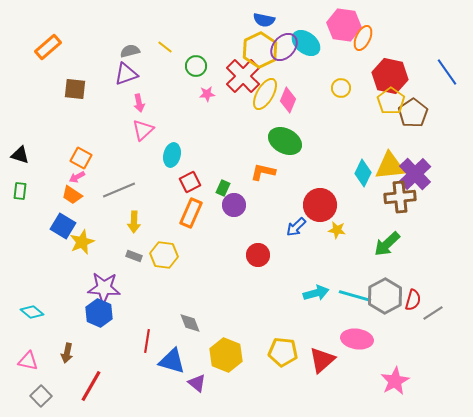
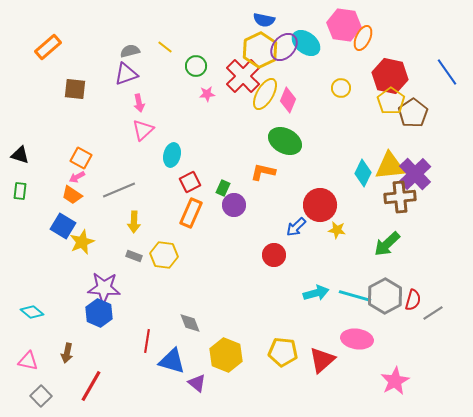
red circle at (258, 255): moved 16 px right
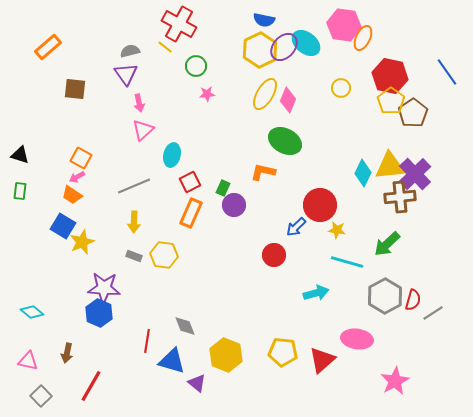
purple triangle at (126, 74): rotated 45 degrees counterclockwise
red cross at (243, 76): moved 64 px left, 52 px up; rotated 16 degrees counterclockwise
gray line at (119, 190): moved 15 px right, 4 px up
cyan line at (355, 296): moved 8 px left, 34 px up
gray diamond at (190, 323): moved 5 px left, 3 px down
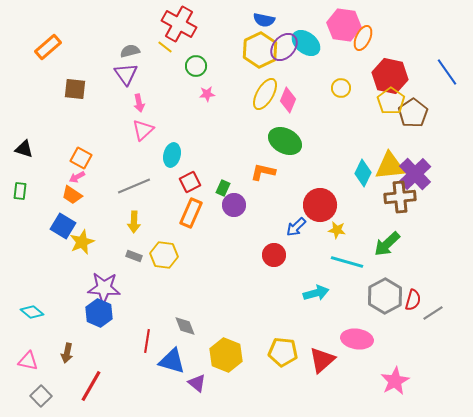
black triangle at (20, 155): moved 4 px right, 6 px up
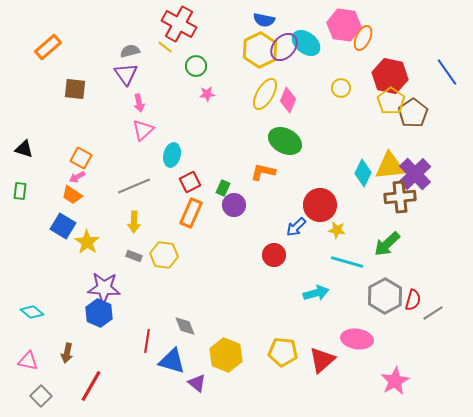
yellow star at (82, 242): moved 5 px right; rotated 15 degrees counterclockwise
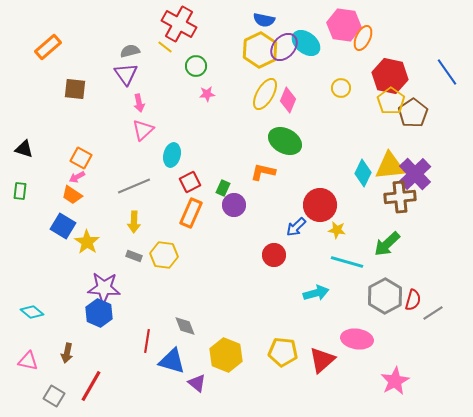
gray square at (41, 396): moved 13 px right; rotated 15 degrees counterclockwise
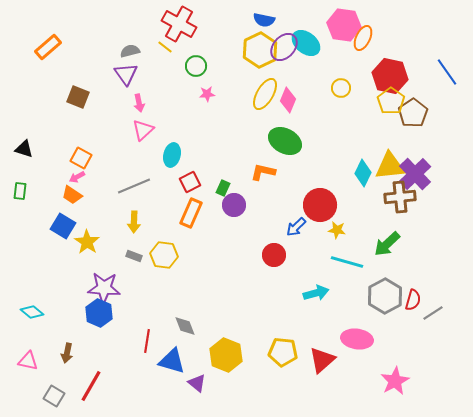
brown square at (75, 89): moved 3 px right, 8 px down; rotated 15 degrees clockwise
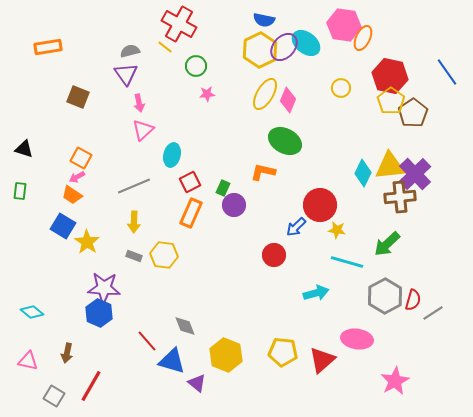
orange rectangle at (48, 47): rotated 32 degrees clockwise
red line at (147, 341): rotated 50 degrees counterclockwise
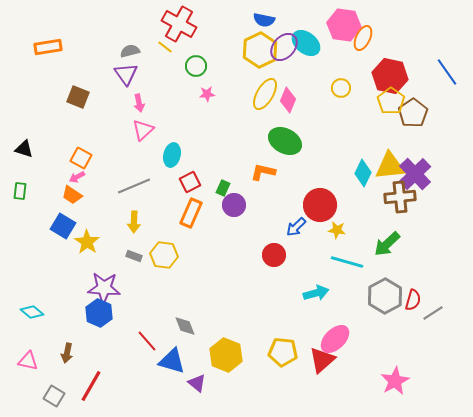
pink ellipse at (357, 339): moved 22 px left; rotated 52 degrees counterclockwise
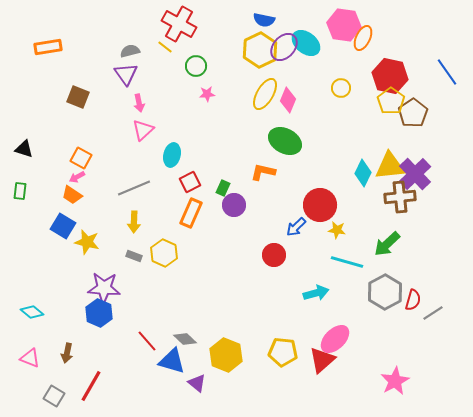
gray line at (134, 186): moved 2 px down
yellow star at (87, 242): rotated 20 degrees counterclockwise
yellow hexagon at (164, 255): moved 2 px up; rotated 16 degrees clockwise
gray hexagon at (385, 296): moved 4 px up
gray diamond at (185, 326): moved 13 px down; rotated 25 degrees counterclockwise
pink triangle at (28, 361): moved 2 px right, 3 px up; rotated 10 degrees clockwise
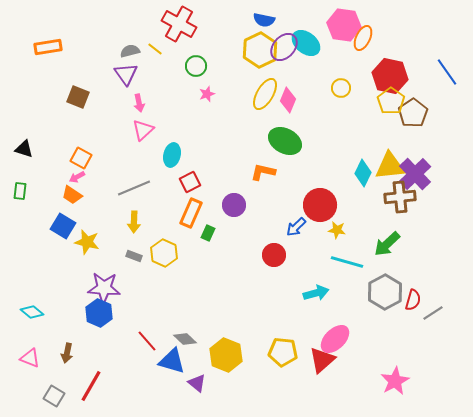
yellow line at (165, 47): moved 10 px left, 2 px down
pink star at (207, 94): rotated 14 degrees counterclockwise
green rectangle at (223, 188): moved 15 px left, 45 px down
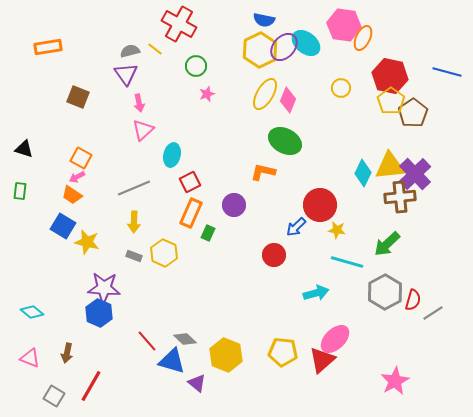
blue line at (447, 72): rotated 40 degrees counterclockwise
